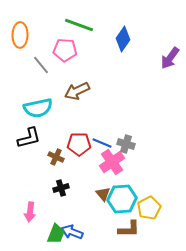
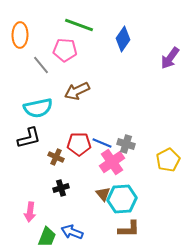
yellow pentagon: moved 19 px right, 48 px up
green trapezoid: moved 9 px left, 3 px down
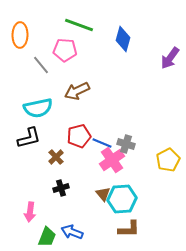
blue diamond: rotated 20 degrees counterclockwise
red pentagon: moved 8 px up; rotated 15 degrees counterclockwise
brown cross: rotated 21 degrees clockwise
pink cross: moved 2 px up
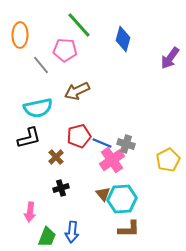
green line: rotated 28 degrees clockwise
blue arrow: rotated 105 degrees counterclockwise
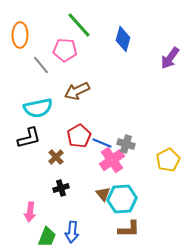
red pentagon: rotated 15 degrees counterclockwise
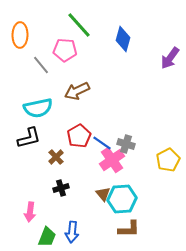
blue line: rotated 12 degrees clockwise
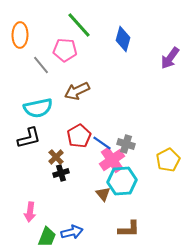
black cross: moved 15 px up
cyan hexagon: moved 18 px up
blue arrow: rotated 110 degrees counterclockwise
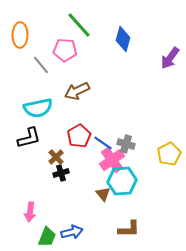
blue line: moved 1 px right
yellow pentagon: moved 1 px right, 6 px up
